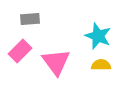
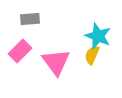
yellow semicircle: moved 9 px left, 10 px up; rotated 66 degrees counterclockwise
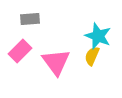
yellow semicircle: moved 1 px down
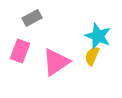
gray rectangle: moved 2 px right, 1 px up; rotated 24 degrees counterclockwise
pink rectangle: rotated 25 degrees counterclockwise
pink triangle: rotated 32 degrees clockwise
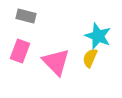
gray rectangle: moved 6 px left, 2 px up; rotated 42 degrees clockwise
yellow semicircle: moved 2 px left, 2 px down
pink triangle: rotated 40 degrees counterclockwise
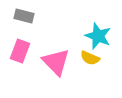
gray rectangle: moved 2 px left
yellow semicircle: rotated 90 degrees counterclockwise
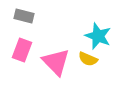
pink rectangle: moved 2 px right, 1 px up
yellow semicircle: moved 2 px left, 1 px down
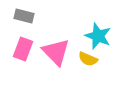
pink rectangle: moved 1 px right, 1 px up
pink triangle: moved 10 px up
